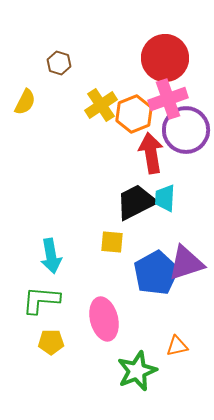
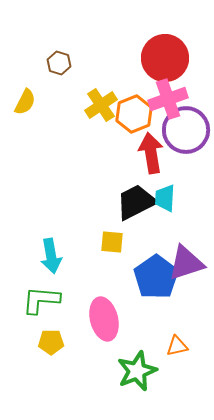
blue pentagon: moved 4 px down; rotated 6 degrees counterclockwise
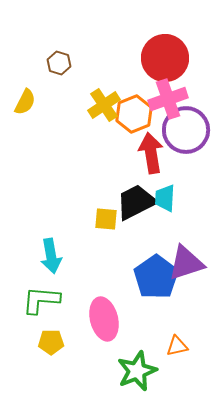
yellow cross: moved 3 px right
yellow square: moved 6 px left, 23 px up
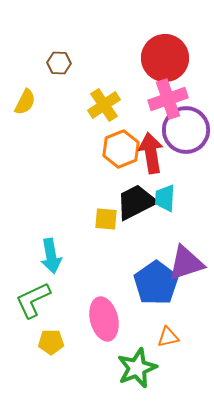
brown hexagon: rotated 15 degrees counterclockwise
orange hexagon: moved 13 px left, 35 px down
blue pentagon: moved 6 px down
green L-shape: moved 8 px left; rotated 30 degrees counterclockwise
orange triangle: moved 9 px left, 9 px up
green star: moved 3 px up
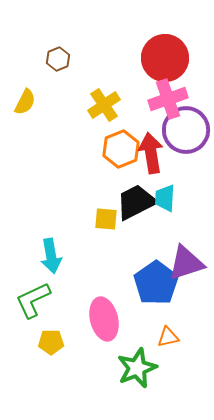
brown hexagon: moved 1 px left, 4 px up; rotated 25 degrees counterclockwise
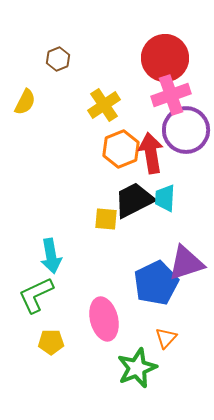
pink cross: moved 3 px right, 4 px up
black trapezoid: moved 2 px left, 2 px up
blue pentagon: rotated 9 degrees clockwise
green L-shape: moved 3 px right, 5 px up
orange triangle: moved 2 px left, 1 px down; rotated 35 degrees counterclockwise
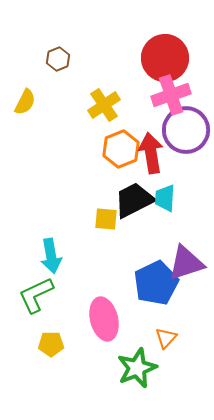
yellow pentagon: moved 2 px down
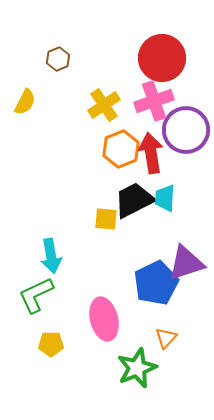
red circle: moved 3 px left
pink cross: moved 17 px left, 6 px down
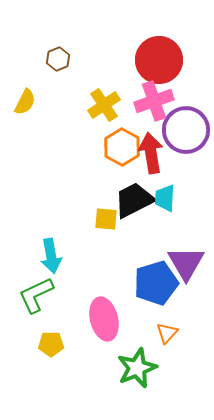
red circle: moved 3 px left, 2 px down
orange hexagon: moved 1 px right, 2 px up; rotated 9 degrees counterclockwise
purple triangle: rotated 42 degrees counterclockwise
blue pentagon: rotated 9 degrees clockwise
orange triangle: moved 1 px right, 5 px up
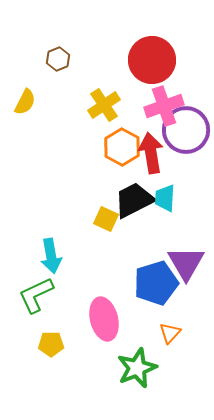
red circle: moved 7 px left
pink cross: moved 10 px right, 5 px down
yellow square: rotated 20 degrees clockwise
orange triangle: moved 3 px right
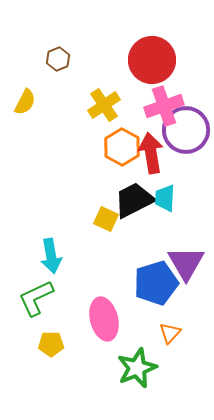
green L-shape: moved 3 px down
